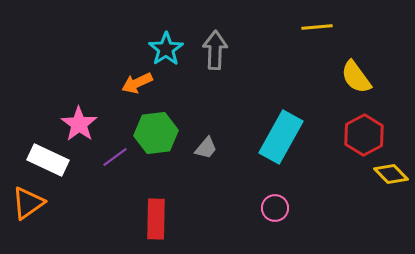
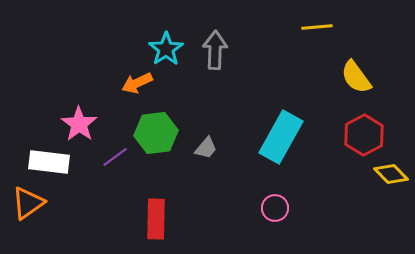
white rectangle: moved 1 px right, 2 px down; rotated 18 degrees counterclockwise
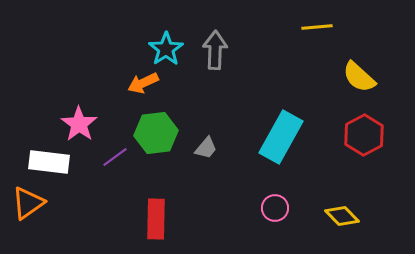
yellow semicircle: moved 3 px right; rotated 12 degrees counterclockwise
orange arrow: moved 6 px right
yellow diamond: moved 49 px left, 42 px down
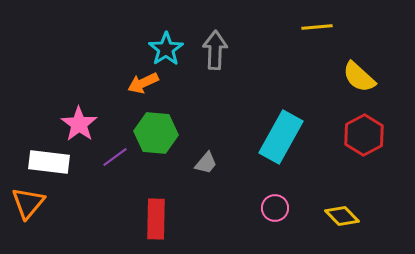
green hexagon: rotated 12 degrees clockwise
gray trapezoid: moved 15 px down
orange triangle: rotated 15 degrees counterclockwise
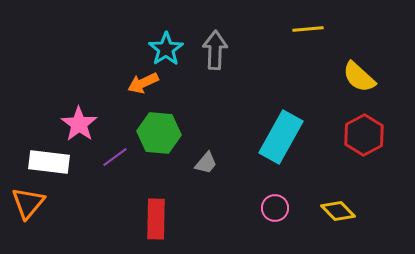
yellow line: moved 9 px left, 2 px down
green hexagon: moved 3 px right
yellow diamond: moved 4 px left, 5 px up
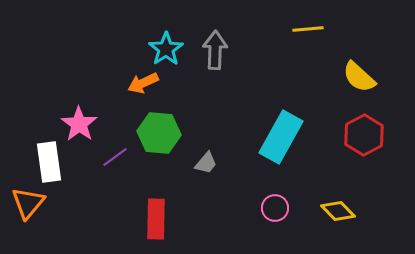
white rectangle: rotated 75 degrees clockwise
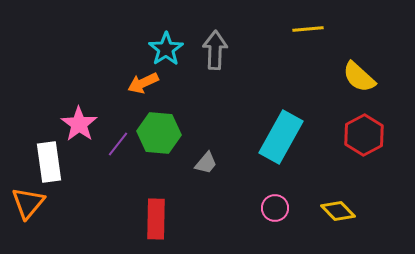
purple line: moved 3 px right, 13 px up; rotated 16 degrees counterclockwise
